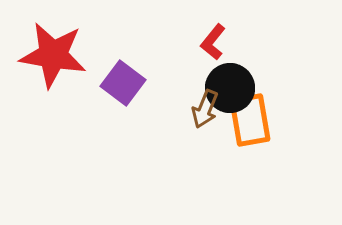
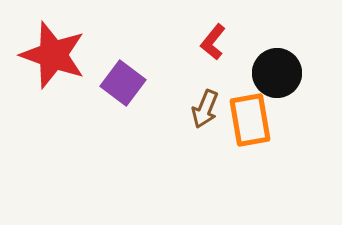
red star: rotated 10 degrees clockwise
black circle: moved 47 px right, 15 px up
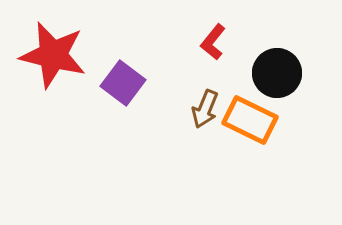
red star: rotated 6 degrees counterclockwise
orange rectangle: rotated 54 degrees counterclockwise
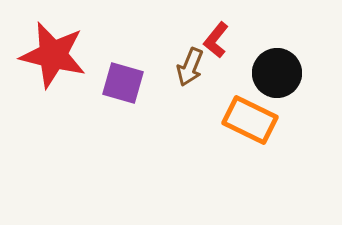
red L-shape: moved 3 px right, 2 px up
purple square: rotated 21 degrees counterclockwise
brown arrow: moved 15 px left, 42 px up
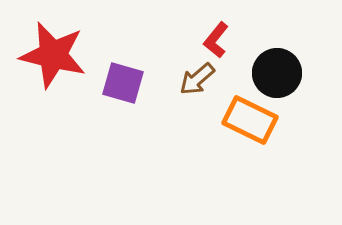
brown arrow: moved 7 px right, 12 px down; rotated 27 degrees clockwise
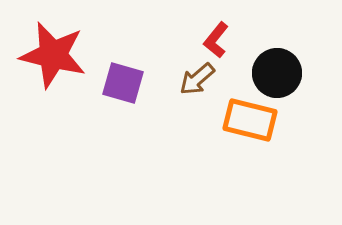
orange rectangle: rotated 12 degrees counterclockwise
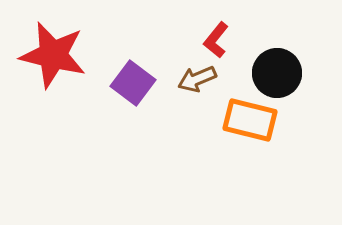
brown arrow: rotated 18 degrees clockwise
purple square: moved 10 px right; rotated 21 degrees clockwise
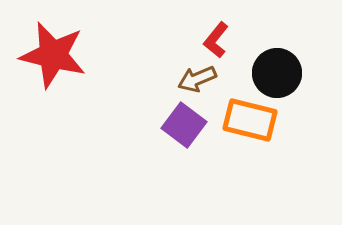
purple square: moved 51 px right, 42 px down
